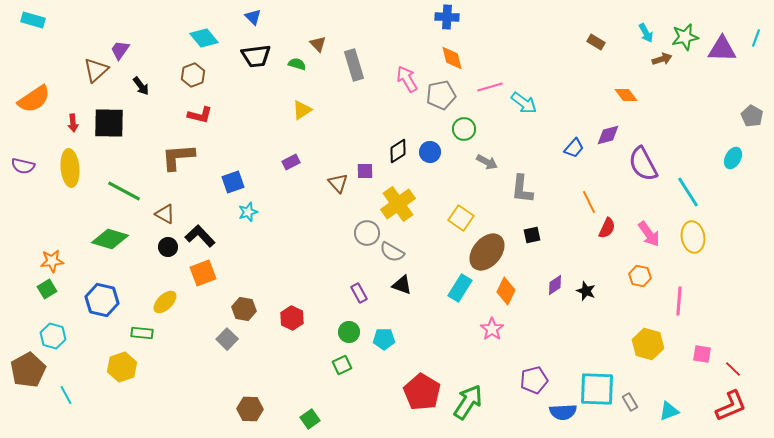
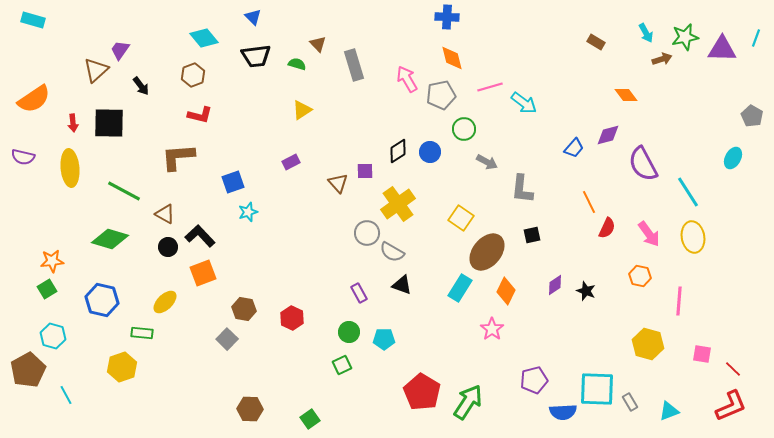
purple semicircle at (23, 166): moved 9 px up
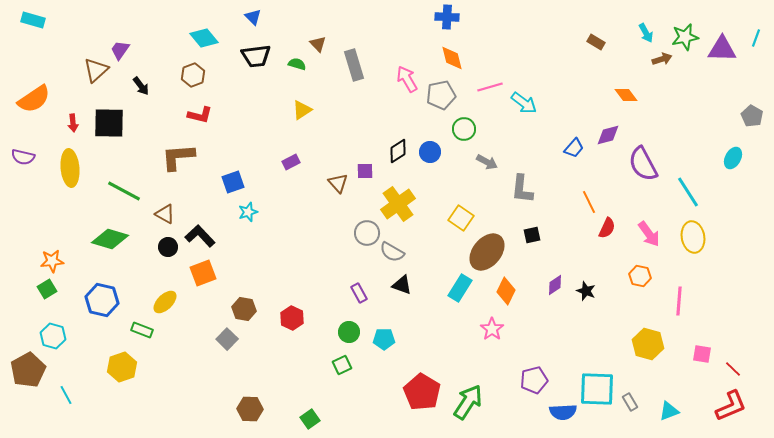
green rectangle at (142, 333): moved 3 px up; rotated 15 degrees clockwise
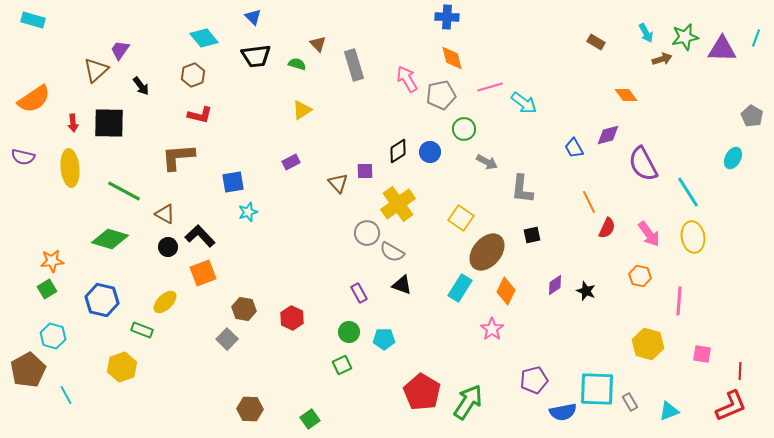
blue trapezoid at (574, 148): rotated 110 degrees clockwise
blue square at (233, 182): rotated 10 degrees clockwise
red line at (733, 369): moved 7 px right, 2 px down; rotated 48 degrees clockwise
blue semicircle at (563, 412): rotated 8 degrees counterclockwise
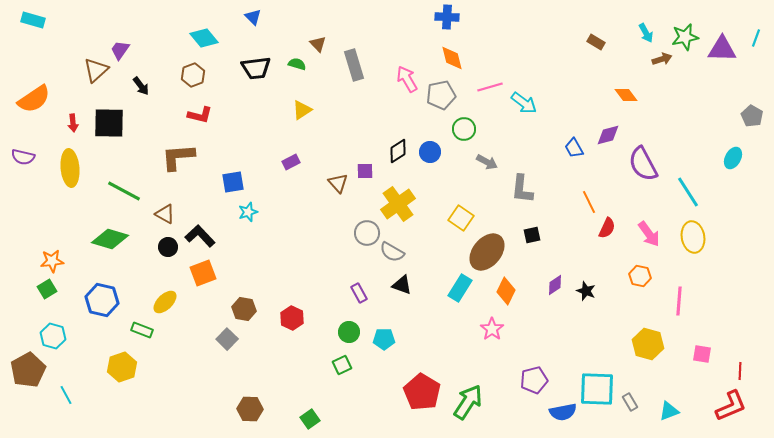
black trapezoid at (256, 56): moved 12 px down
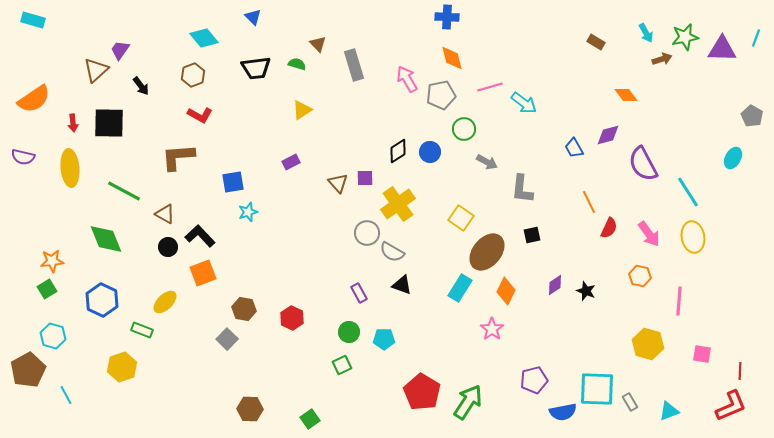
red L-shape at (200, 115): rotated 15 degrees clockwise
purple square at (365, 171): moved 7 px down
red semicircle at (607, 228): moved 2 px right
green diamond at (110, 239): moved 4 px left; rotated 51 degrees clockwise
blue hexagon at (102, 300): rotated 12 degrees clockwise
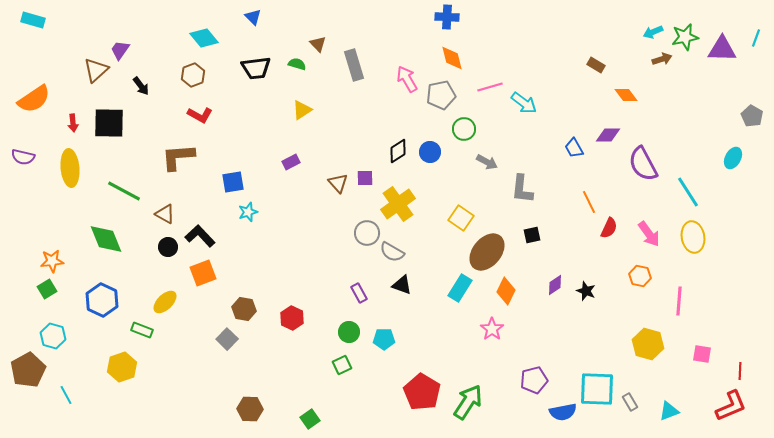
cyan arrow at (646, 33): moved 7 px right, 1 px up; rotated 96 degrees clockwise
brown rectangle at (596, 42): moved 23 px down
purple diamond at (608, 135): rotated 15 degrees clockwise
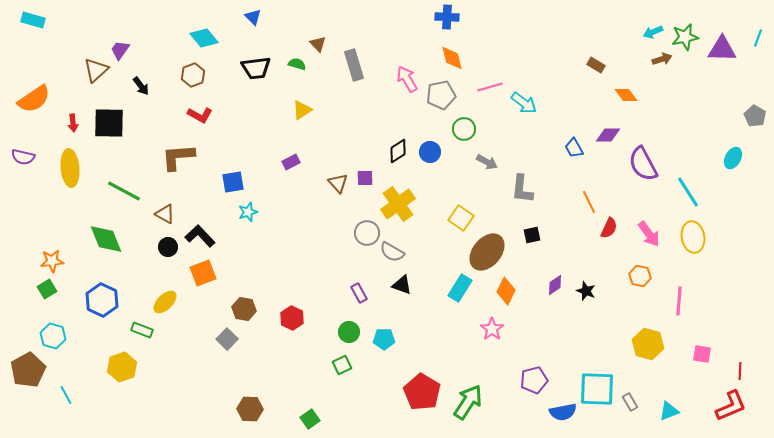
cyan line at (756, 38): moved 2 px right
gray pentagon at (752, 116): moved 3 px right
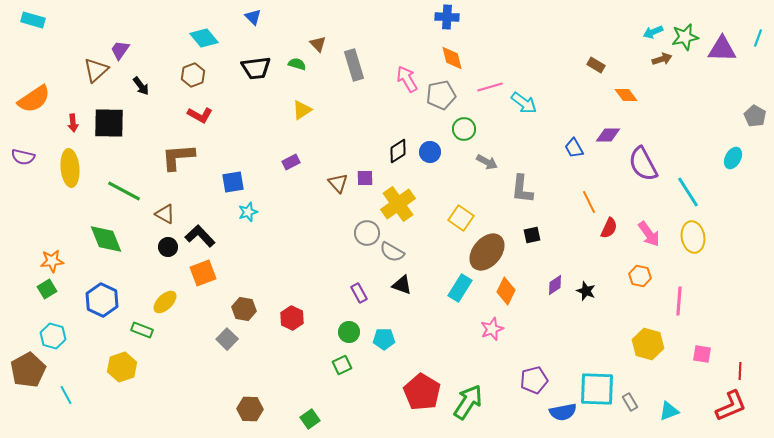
pink star at (492, 329): rotated 15 degrees clockwise
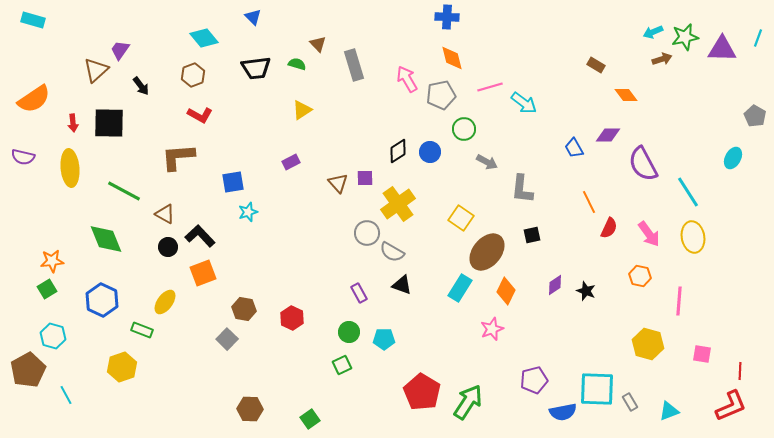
yellow ellipse at (165, 302): rotated 10 degrees counterclockwise
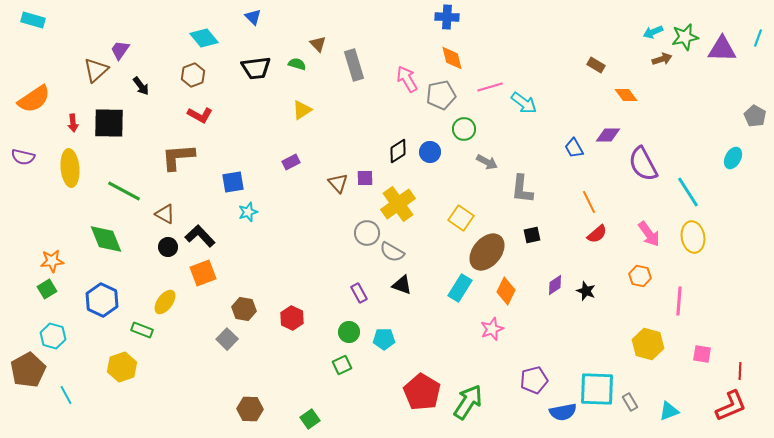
red semicircle at (609, 228): moved 12 px left, 6 px down; rotated 25 degrees clockwise
